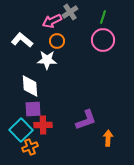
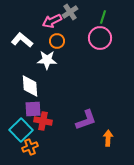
pink circle: moved 3 px left, 2 px up
red cross: moved 4 px up; rotated 12 degrees clockwise
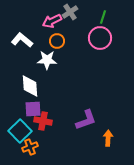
cyan square: moved 1 px left, 1 px down
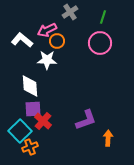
pink arrow: moved 5 px left, 9 px down
pink circle: moved 5 px down
red cross: rotated 30 degrees clockwise
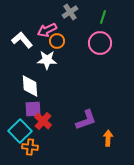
white L-shape: rotated 10 degrees clockwise
orange cross: rotated 28 degrees clockwise
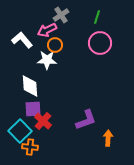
gray cross: moved 9 px left, 3 px down
green line: moved 6 px left
orange circle: moved 2 px left, 4 px down
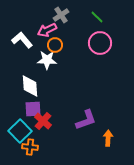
green line: rotated 64 degrees counterclockwise
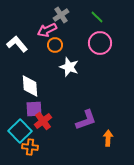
white L-shape: moved 5 px left, 4 px down
white star: moved 22 px right, 7 px down; rotated 18 degrees clockwise
purple square: moved 1 px right
red cross: rotated 12 degrees clockwise
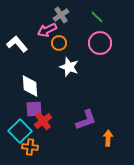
orange circle: moved 4 px right, 2 px up
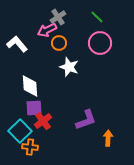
gray cross: moved 3 px left, 2 px down
purple square: moved 1 px up
